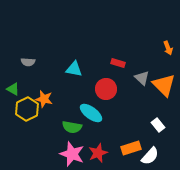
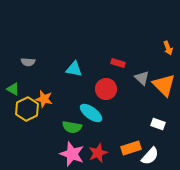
white rectangle: moved 1 px up; rotated 32 degrees counterclockwise
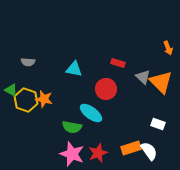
gray triangle: moved 1 px right, 1 px up
orange triangle: moved 3 px left, 3 px up
green triangle: moved 2 px left, 1 px down
yellow hexagon: moved 1 px left, 9 px up; rotated 15 degrees counterclockwise
white semicircle: moved 1 px left, 5 px up; rotated 78 degrees counterclockwise
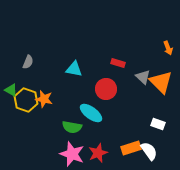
gray semicircle: rotated 72 degrees counterclockwise
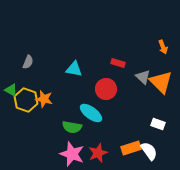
orange arrow: moved 5 px left, 1 px up
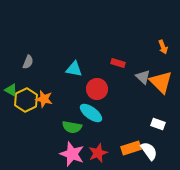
red circle: moved 9 px left
yellow hexagon: rotated 15 degrees clockwise
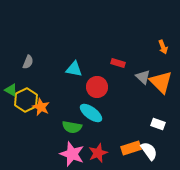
red circle: moved 2 px up
orange star: moved 3 px left, 8 px down; rotated 12 degrees clockwise
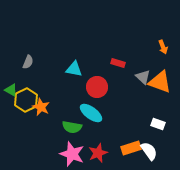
orange triangle: moved 1 px left; rotated 25 degrees counterclockwise
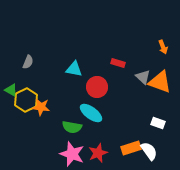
orange star: rotated 18 degrees counterclockwise
white rectangle: moved 1 px up
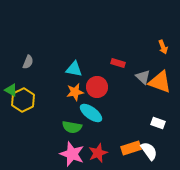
yellow hexagon: moved 3 px left
orange star: moved 34 px right, 15 px up; rotated 18 degrees counterclockwise
